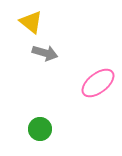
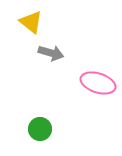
gray arrow: moved 6 px right
pink ellipse: rotated 56 degrees clockwise
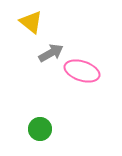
gray arrow: rotated 45 degrees counterclockwise
pink ellipse: moved 16 px left, 12 px up
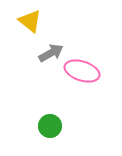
yellow triangle: moved 1 px left, 1 px up
green circle: moved 10 px right, 3 px up
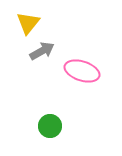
yellow triangle: moved 2 px left, 2 px down; rotated 30 degrees clockwise
gray arrow: moved 9 px left, 2 px up
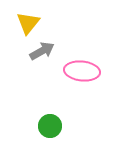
pink ellipse: rotated 12 degrees counterclockwise
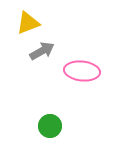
yellow triangle: rotated 30 degrees clockwise
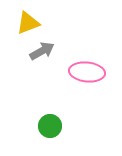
pink ellipse: moved 5 px right, 1 px down
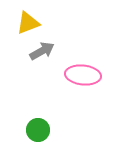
pink ellipse: moved 4 px left, 3 px down
green circle: moved 12 px left, 4 px down
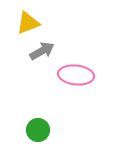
pink ellipse: moved 7 px left
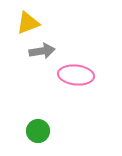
gray arrow: rotated 20 degrees clockwise
green circle: moved 1 px down
